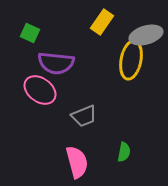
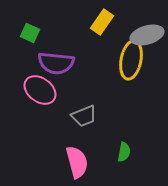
gray ellipse: moved 1 px right
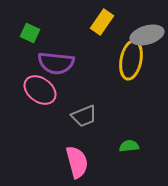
green semicircle: moved 5 px right, 6 px up; rotated 108 degrees counterclockwise
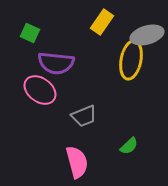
green semicircle: rotated 144 degrees clockwise
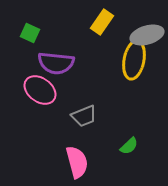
yellow ellipse: moved 3 px right
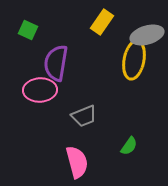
green square: moved 2 px left, 3 px up
purple semicircle: rotated 93 degrees clockwise
pink ellipse: rotated 40 degrees counterclockwise
green semicircle: rotated 12 degrees counterclockwise
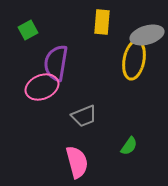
yellow rectangle: rotated 30 degrees counterclockwise
green square: rotated 36 degrees clockwise
pink ellipse: moved 2 px right, 3 px up; rotated 20 degrees counterclockwise
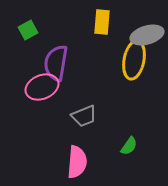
pink semicircle: rotated 20 degrees clockwise
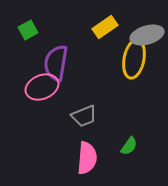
yellow rectangle: moved 3 px right, 5 px down; rotated 50 degrees clockwise
yellow ellipse: moved 1 px up
pink semicircle: moved 10 px right, 4 px up
